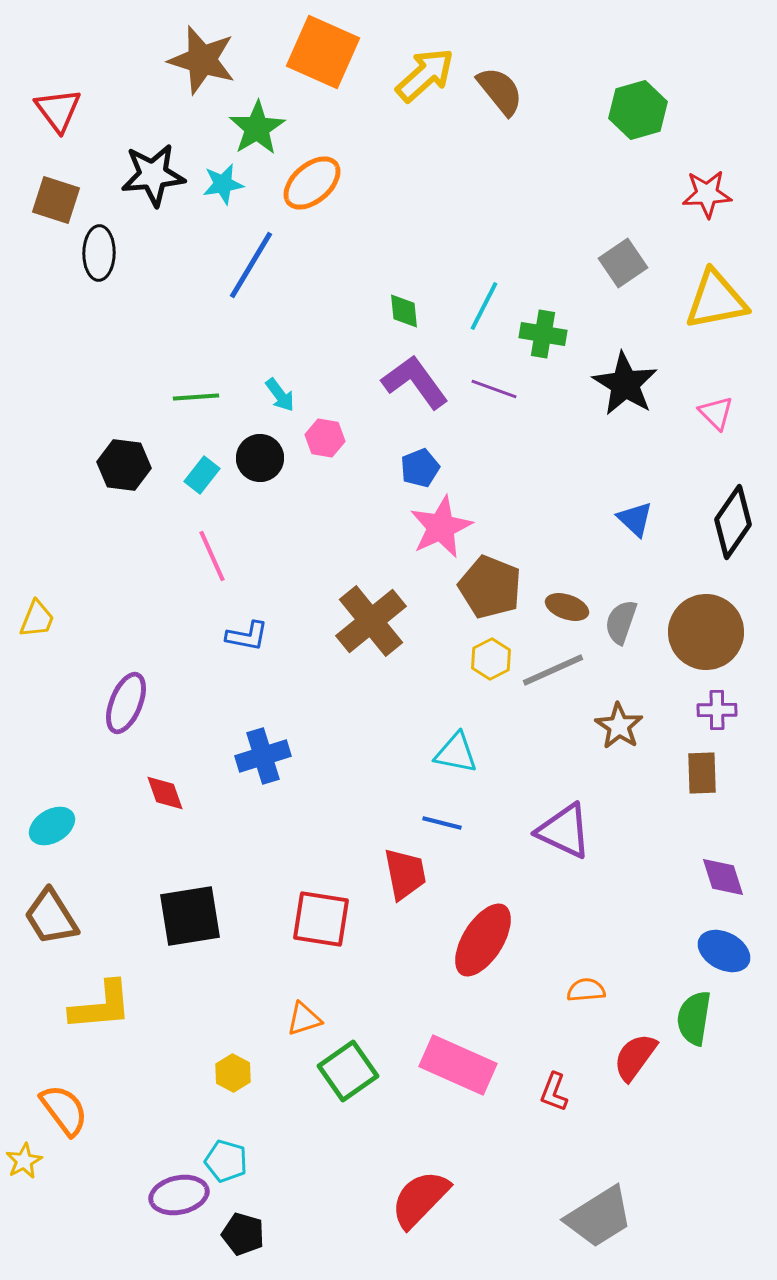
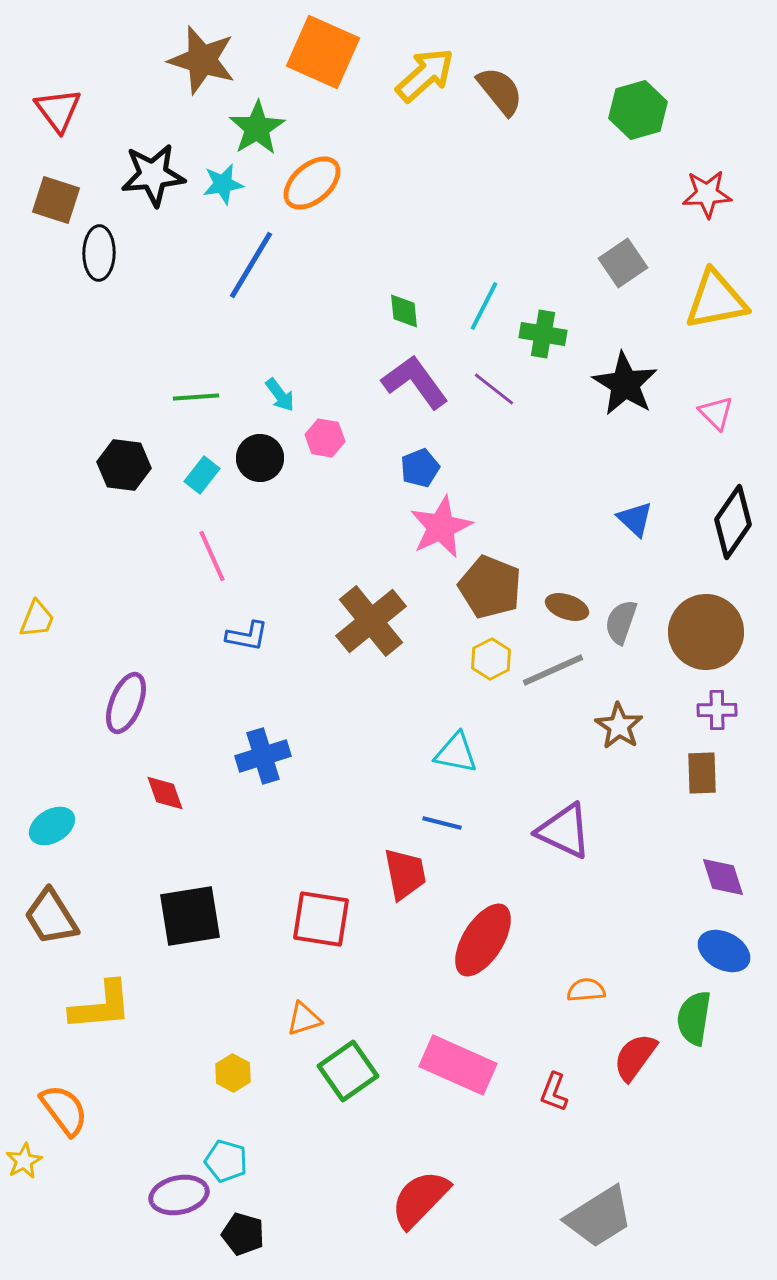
purple line at (494, 389): rotated 18 degrees clockwise
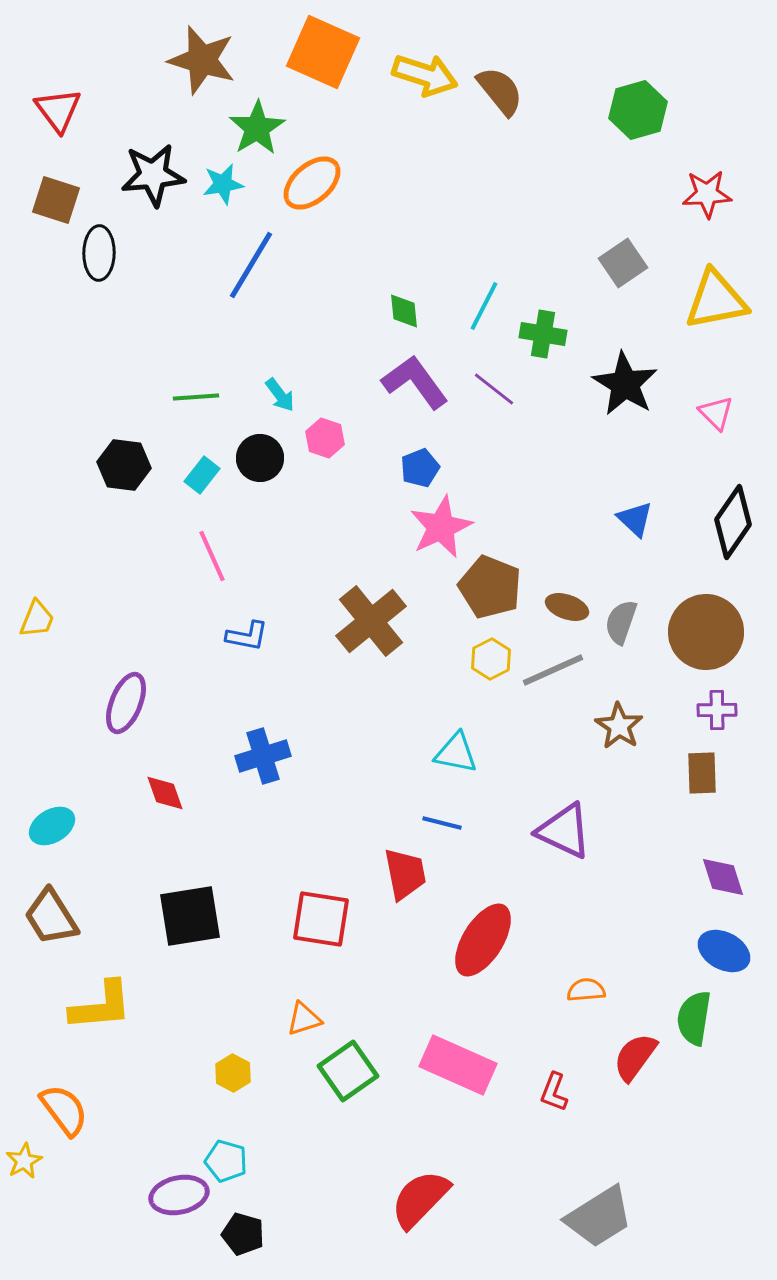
yellow arrow at (425, 75): rotated 60 degrees clockwise
pink hexagon at (325, 438): rotated 9 degrees clockwise
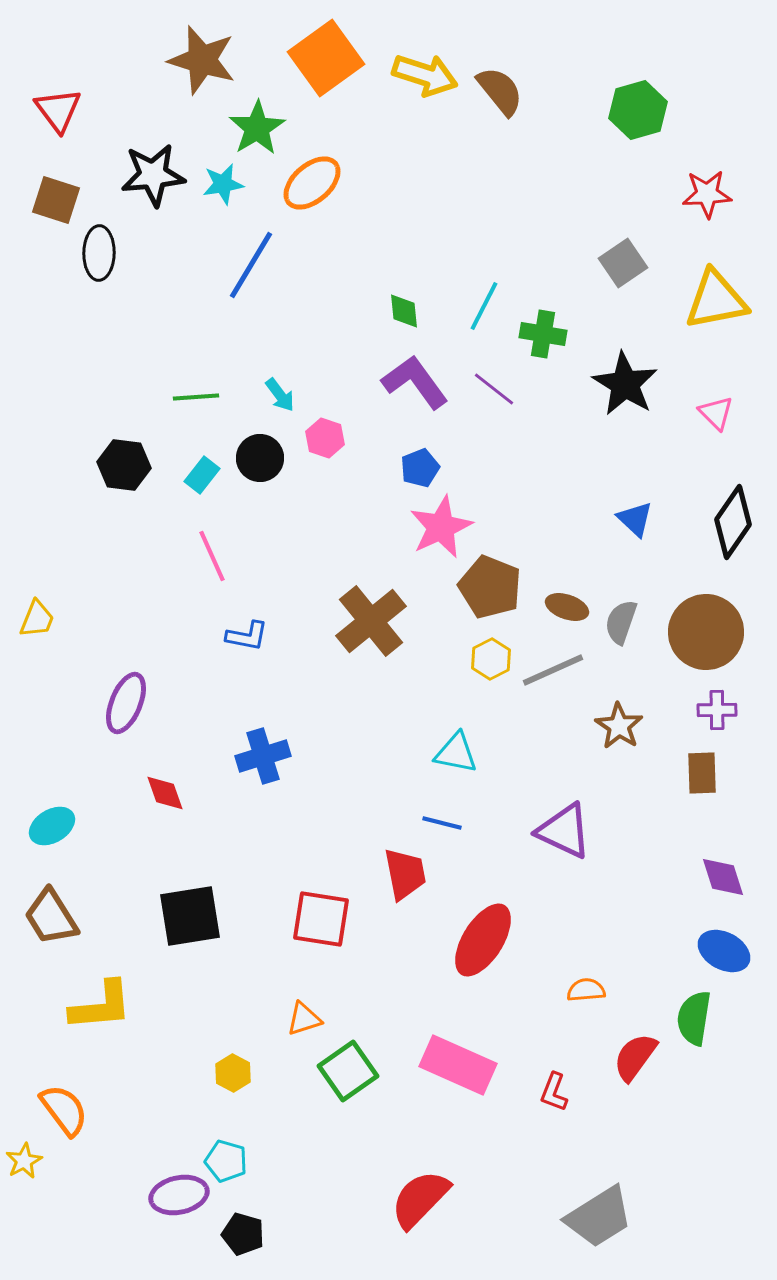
orange square at (323, 52): moved 3 px right, 6 px down; rotated 30 degrees clockwise
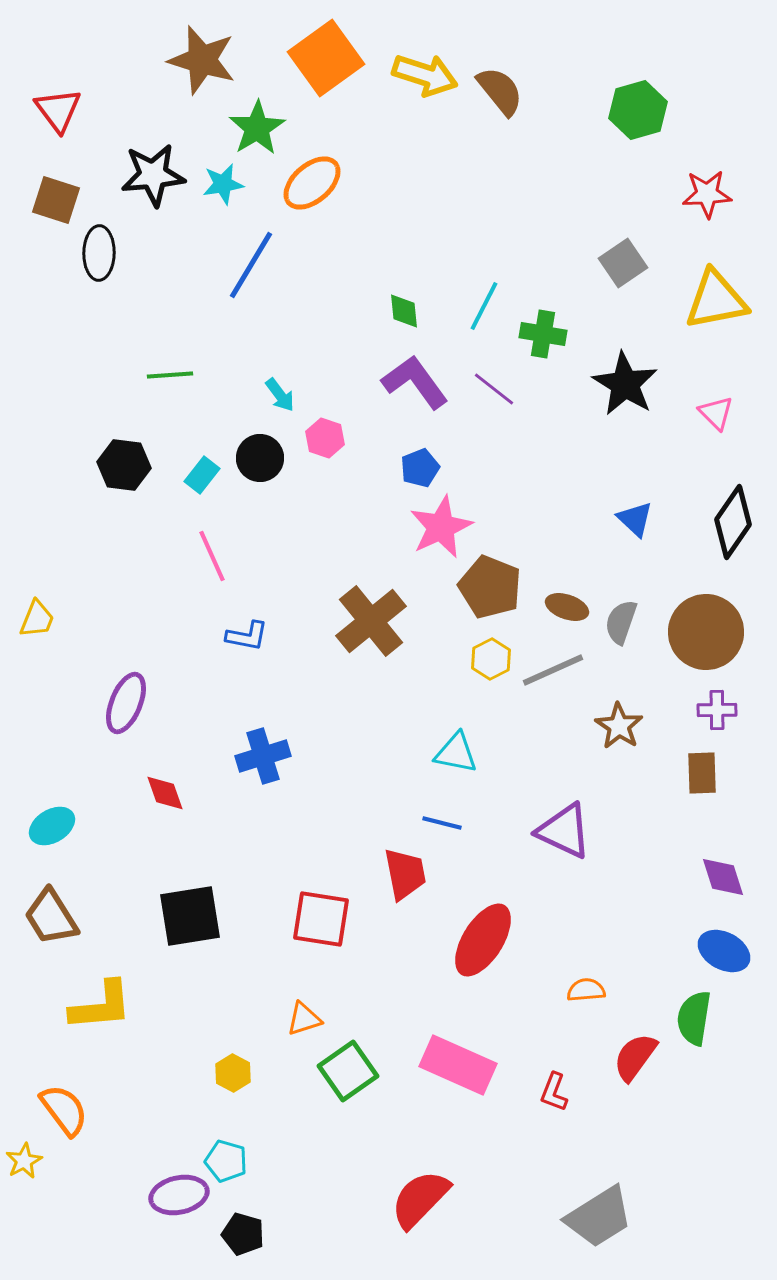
green line at (196, 397): moved 26 px left, 22 px up
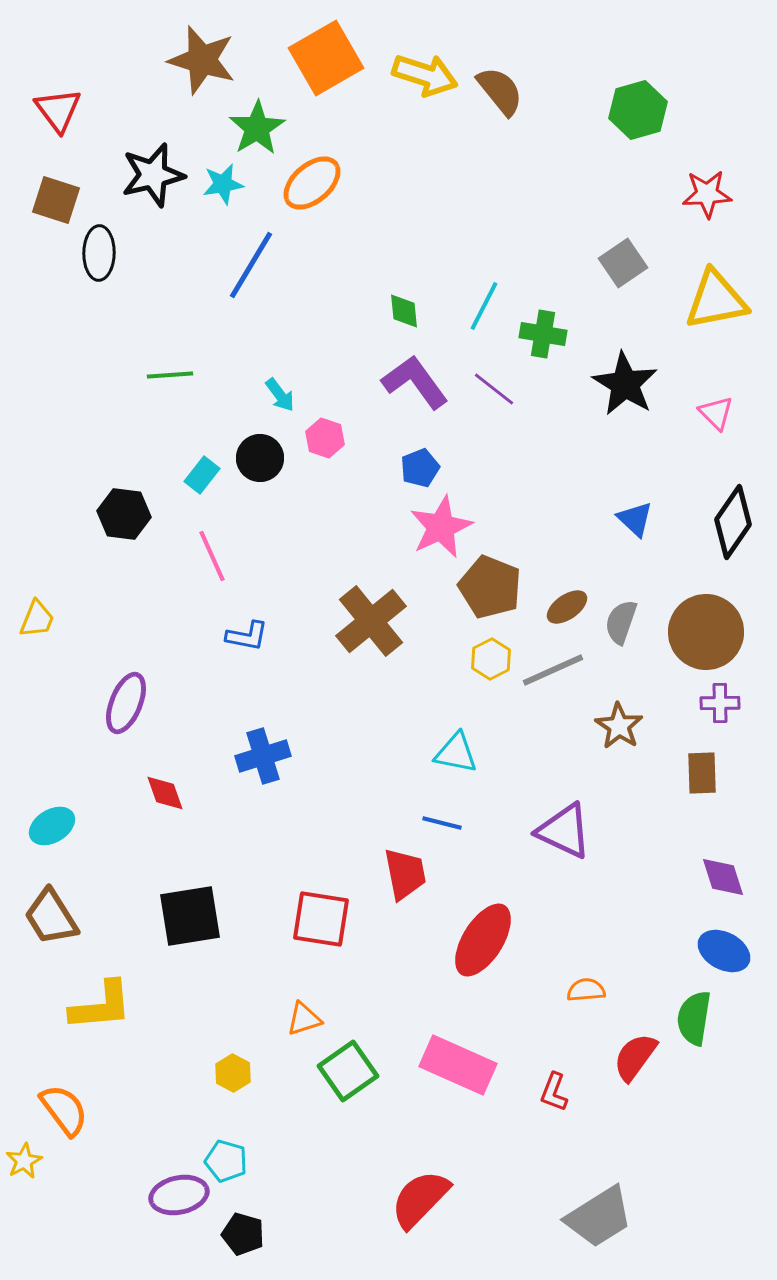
orange square at (326, 58): rotated 6 degrees clockwise
black star at (153, 175): rotated 8 degrees counterclockwise
black hexagon at (124, 465): moved 49 px down
brown ellipse at (567, 607): rotated 54 degrees counterclockwise
purple cross at (717, 710): moved 3 px right, 7 px up
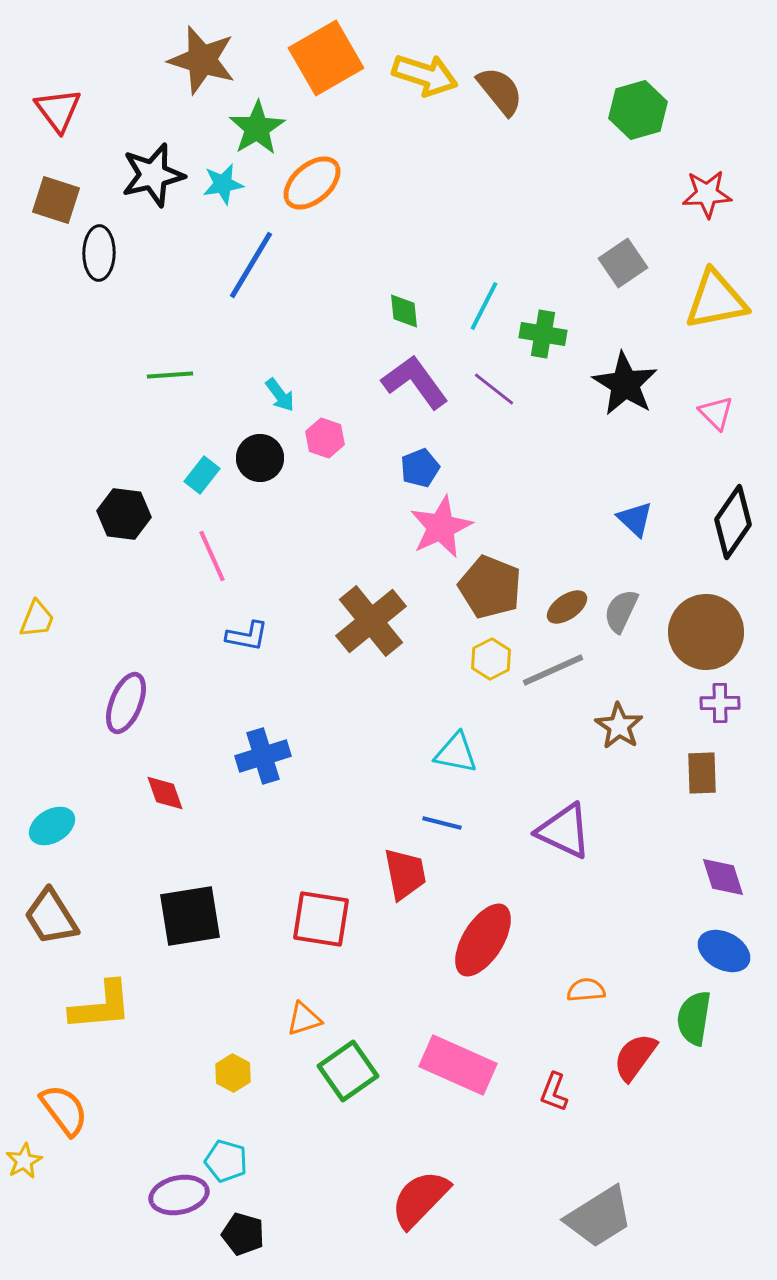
gray semicircle at (621, 622): moved 11 px up; rotated 6 degrees clockwise
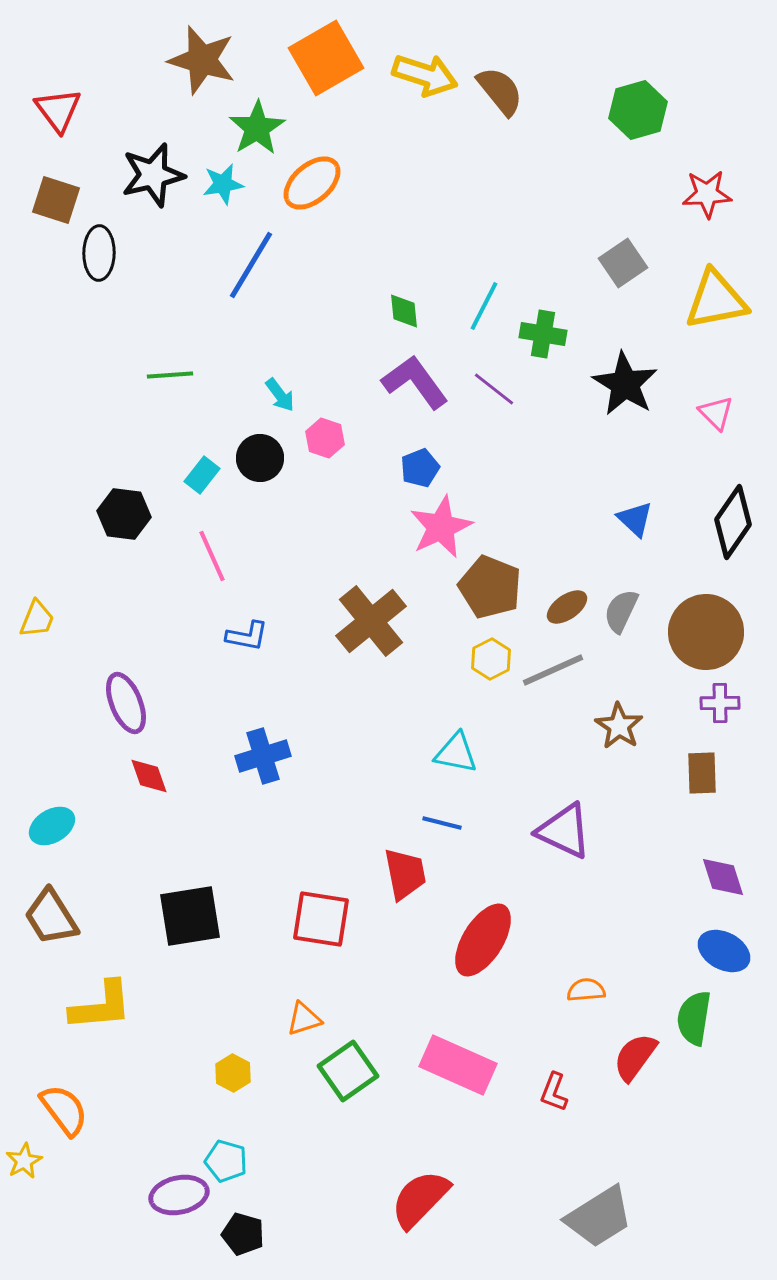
purple ellipse at (126, 703): rotated 44 degrees counterclockwise
red diamond at (165, 793): moved 16 px left, 17 px up
